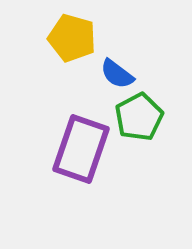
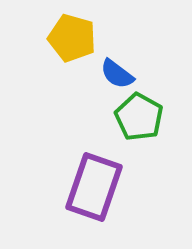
green pentagon: rotated 15 degrees counterclockwise
purple rectangle: moved 13 px right, 38 px down
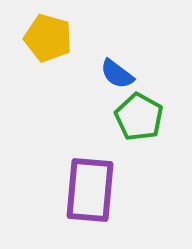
yellow pentagon: moved 24 px left
purple rectangle: moved 4 px left, 3 px down; rotated 14 degrees counterclockwise
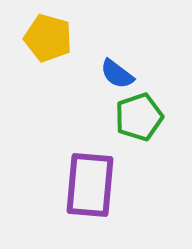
green pentagon: rotated 24 degrees clockwise
purple rectangle: moved 5 px up
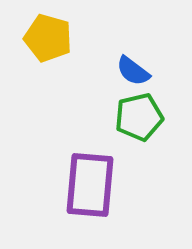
blue semicircle: moved 16 px right, 3 px up
green pentagon: rotated 6 degrees clockwise
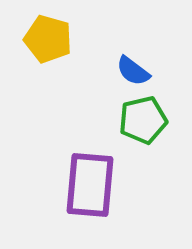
yellow pentagon: moved 1 px down
green pentagon: moved 4 px right, 3 px down
